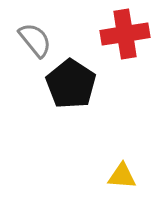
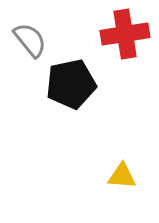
gray semicircle: moved 5 px left
black pentagon: rotated 27 degrees clockwise
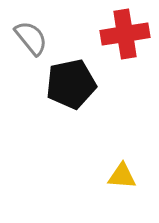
gray semicircle: moved 1 px right, 2 px up
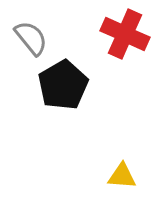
red cross: rotated 33 degrees clockwise
black pentagon: moved 8 px left, 1 px down; rotated 18 degrees counterclockwise
